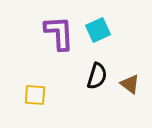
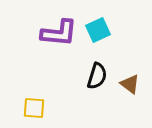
purple L-shape: rotated 99 degrees clockwise
yellow square: moved 1 px left, 13 px down
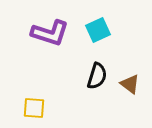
purple L-shape: moved 9 px left; rotated 12 degrees clockwise
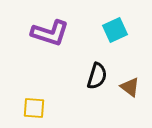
cyan square: moved 17 px right
brown triangle: moved 3 px down
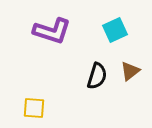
purple L-shape: moved 2 px right, 2 px up
brown triangle: moved 16 px up; rotated 45 degrees clockwise
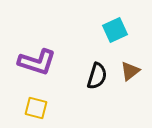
purple L-shape: moved 15 px left, 31 px down
yellow square: moved 2 px right; rotated 10 degrees clockwise
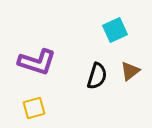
yellow square: moved 2 px left; rotated 30 degrees counterclockwise
